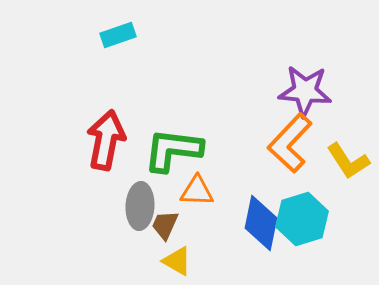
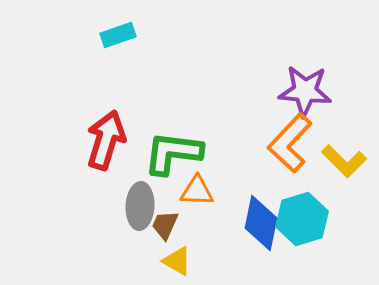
red arrow: rotated 6 degrees clockwise
green L-shape: moved 3 px down
yellow L-shape: moved 4 px left; rotated 12 degrees counterclockwise
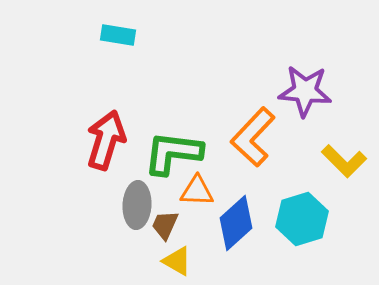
cyan rectangle: rotated 28 degrees clockwise
orange L-shape: moved 37 px left, 6 px up
gray ellipse: moved 3 px left, 1 px up
blue diamond: moved 25 px left; rotated 36 degrees clockwise
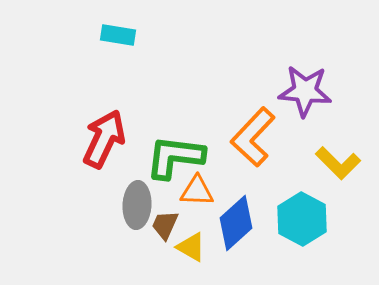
red arrow: moved 2 px left, 1 px up; rotated 8 degrees clockwise
green L-shape: moved 2 px right, 4 px down
yellow L-shape: moved 6 px left, 2 px down
cyan hexagon: rotated 15 degrees counterclockwise
yellow triangle: moved 14 px right, 14 px up
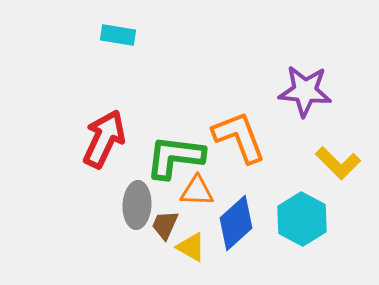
orange L-shape: moved 14 px left; rotated 116 degrees clockwise
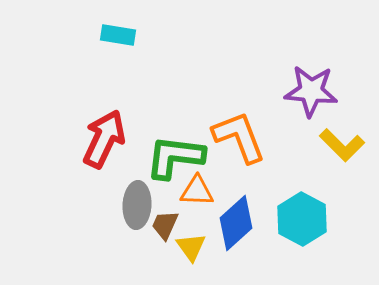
purple star: moved 6 px right
yellow L-shape: moved 4 px right, 18 px up
yellow triangle: rotated 24 degrees clockwise
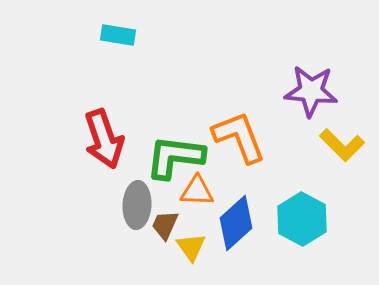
red arrow: rotated 136 degrees clockwise
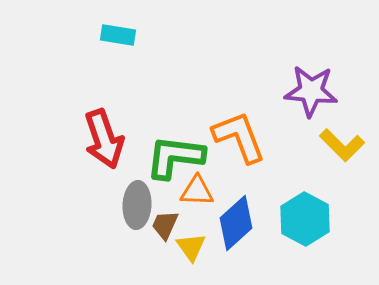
cyan hexagon: moved 3 px right
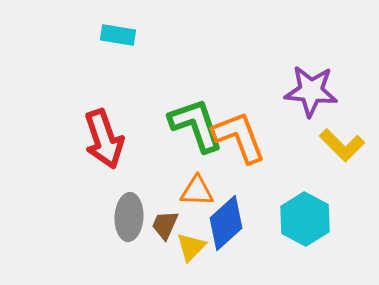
green L-shape: moved 21 px right, 32 px up; rotated 64 degrees clockwise
gray ellipse: moved 8 px left, 12 px down
blue diamond: moved 10 px left
yellow triangle: rotated 20 degrees clockwise
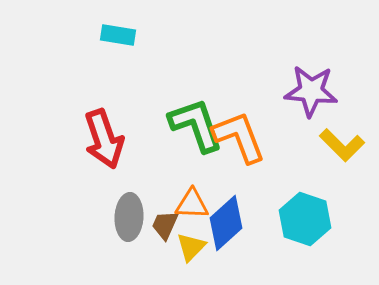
orange triangle: moved 5 px left, 13 px down
cyan hexagon: rotated 9 degrees counterclockwise
